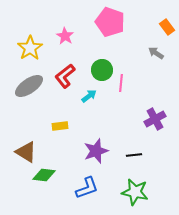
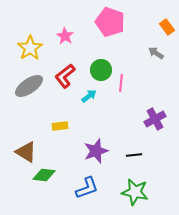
green circle: moved 1 px left
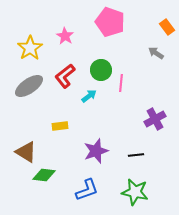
black line: moved 2 px right
blue L-shape: moved 2 px down
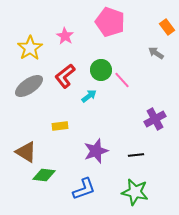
pink line: moved 1 px right, 3 px up; rotated 48 degrees counterclockwise
blue L-shape: moved 3 px left, 1 px up
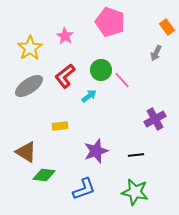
gray arrow: rotated 98 degrees counterclockwise
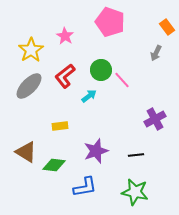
yellow star: moved 1 px right, 2 px down
gray ellipse: rotated 12 degrees counterclockwise
green diamond: moved 10 px right, 10 px up
blue L-shape: moved 1 px right, 2 px up; rotated 10 degrees clockwise
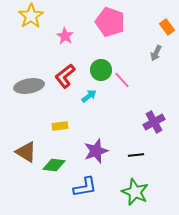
yellow star: moved 34 px up
gray ellipse: rotated 36 degrees clockwise
purple cross: moved 1 px left, 3 px down
green star: rotated 12 degrees clockwise
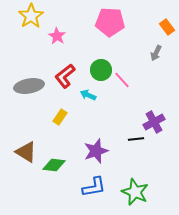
pink pentagon: rotated 16 degrees counterclockwise
pink star: moved 8 px left
cyan arrow: moved 1 px left, 1 px up; rotated 119 degrees counterclockwise
yellow rectangle: moved 9 px up; rotated 49 degrees counterclockwise
black line: moved 16 px up
blue L-shape: moved 9 px right
